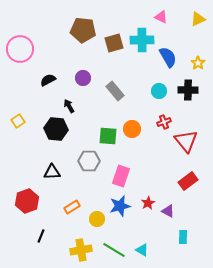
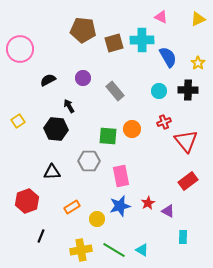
pink rectangle: rotated 30 degrees counterclockwise
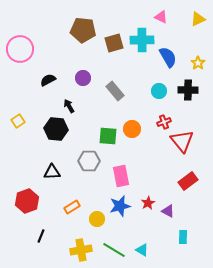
red triangle: moved 4 px left
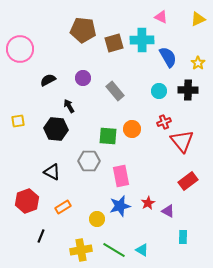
yellow square: rotated 24 degrees clockwise
black triangle: rotated 30 degrees clockwise
orange rectangle: moved 9 px left
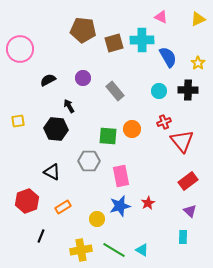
purple triangle: moved 22 px right; rotated 16 degrees clockwise
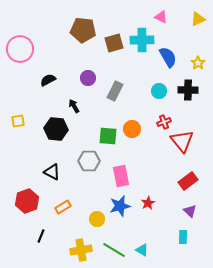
purple circle: moved 5 px right
gray rectangle: rotated 66 degrees clockwise
black arrow: moved 5 px right
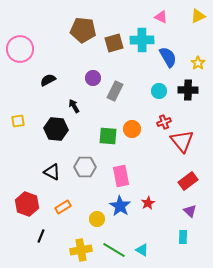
yellow triangle: moved 3 px up
purple circle: moved 5 px right
gray hexagon: moved 4 px left, 6 px down
red hexagon: moved 3 px down; rotated 20 degrees counterclockwise
blue star: rotated 25 degrees counterclockwise
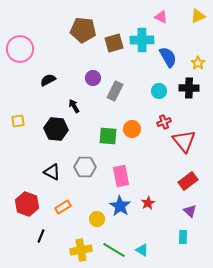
black cross: moved 1 px right, 2 px up
red triangle: moved 2 px right
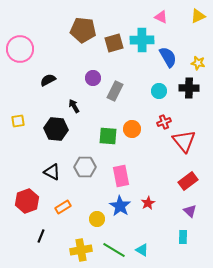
yellow star: rotated 24 degrees counterclockwise
red hexagon: moved 3 px up; rotated 20 degrees clockwise
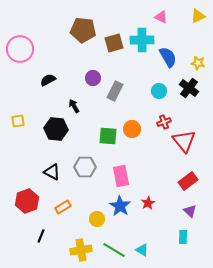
black cross: rotated 36 degrees clockwise
